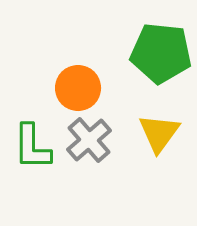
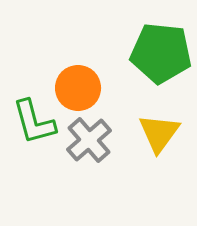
green L-shape: moved 2 px right, 25 px up; rotated 15 degrees counterclockwise
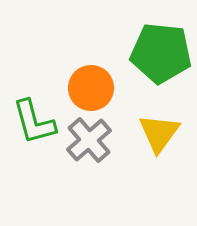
orange circle: moved 13 px right
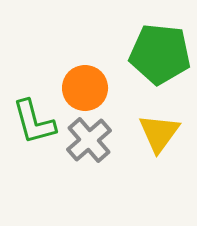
green pentagon: moved 1 px left, 1 px down
orange circle: moved 6 px left
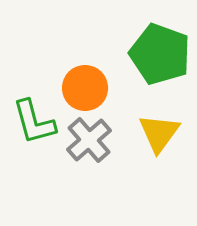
green pentagon: rotated 14 degrees clockwise
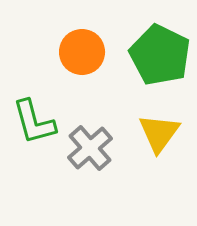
green pentagon: moved 1 px down; rotated 6 degrees clockwise
orange circle: moved 3 px left, 36 px up
gray cross: moved 1 px right, 8 px down
